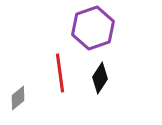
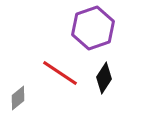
red line: rotated 48 degrees counterclockwise
black diamond: moved 4 px right
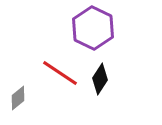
purple hexagon: rotated 15 degrees counterclockwise
black diamond: moved 4 px left, 1 px down
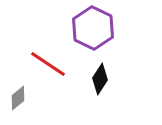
red line: moved 12 px left, 9 px up
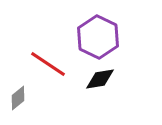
purple hexagon: moved 5 px right, 9 px down
black diamond: rotated 48 degrees clockwise
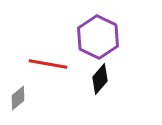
red line: rotated 24 degrees counterclockwise
black diamond: rotated 40 degrees counterclockwise
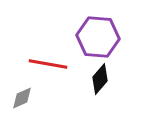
purple hexagon: rotated 21 degrees counterclockwise
gray diamond: moved 4 px right; rotated 15 degrees clockwise
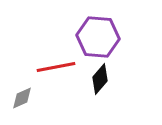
red line: moved 8 px right, 3 px down; rotated 21 degrees counterclockwise
